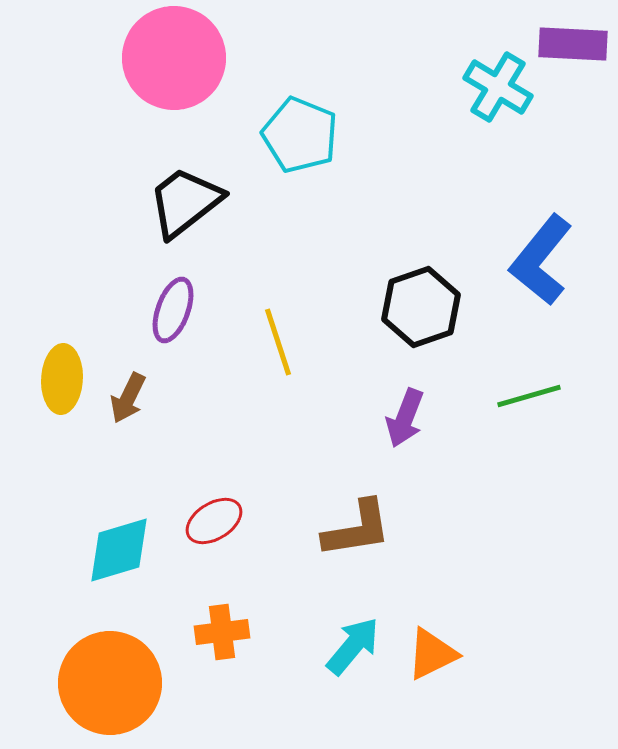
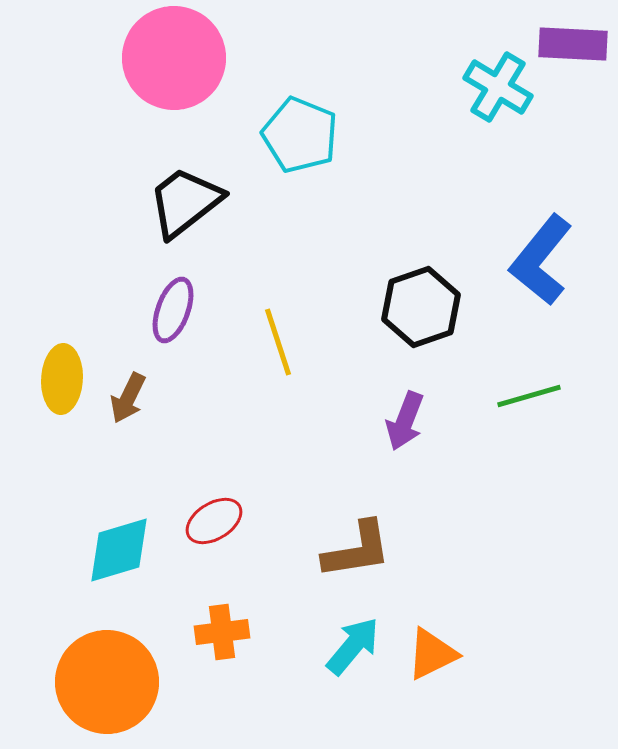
purple arrow: moved 3 px down
brown L-shape: moved 21 px down
orange circle: moved 3 px left, 1 px up
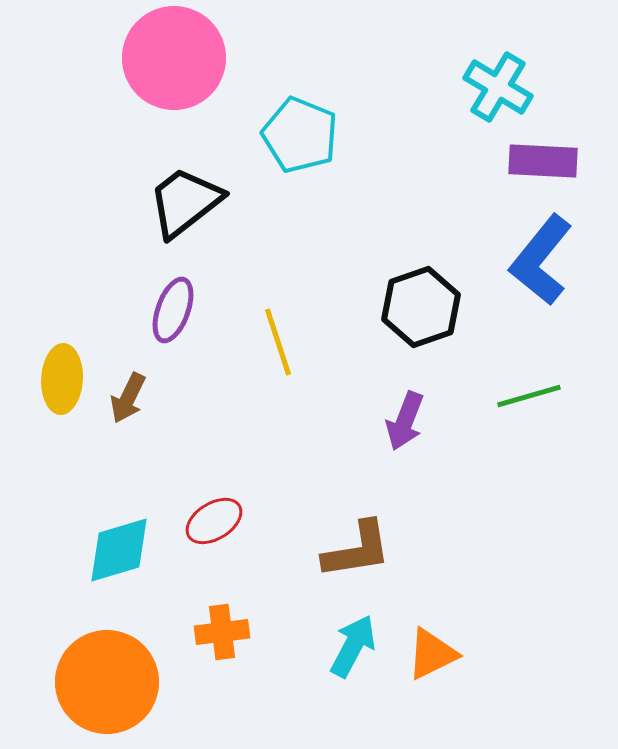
purple rectangle: moved 30 px left, 117 px down
cyan arrow: rotated 12 degrees counterclockwise
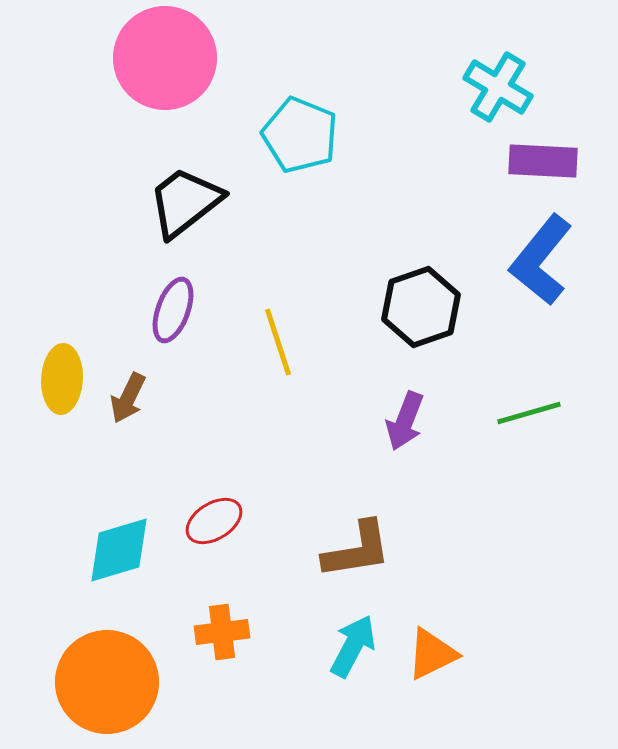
pink circle: moved 9 px left
green line: moved 17 px down
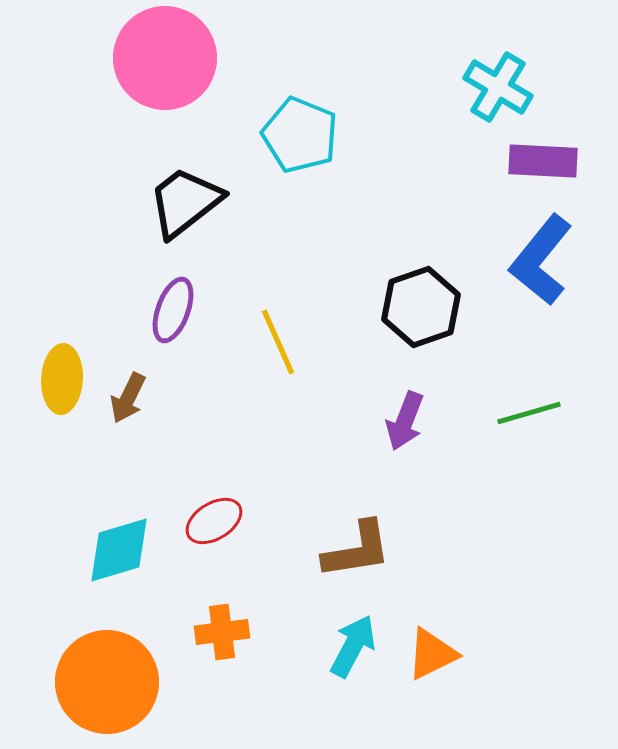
yellow line: rotated 6 degrees counterclockwise
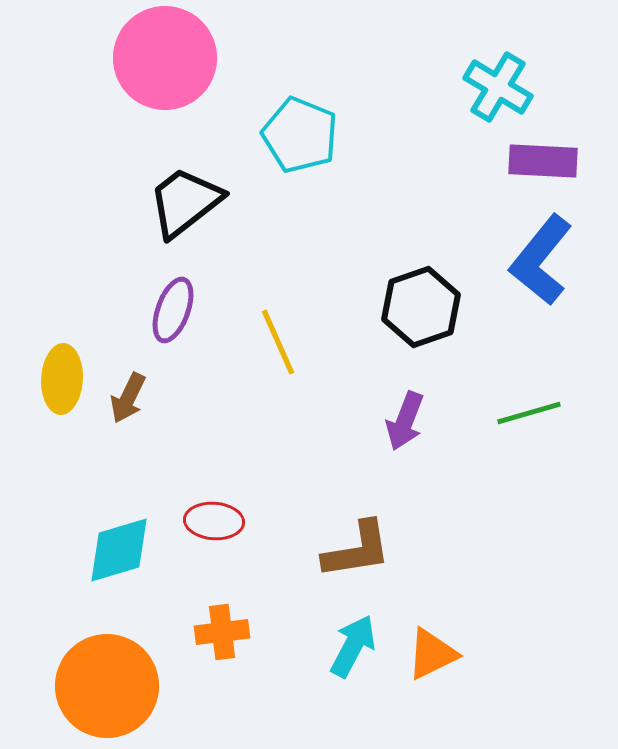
red ellipse: rotated 36 degrees clockwise
orange circle: moved 4 px down
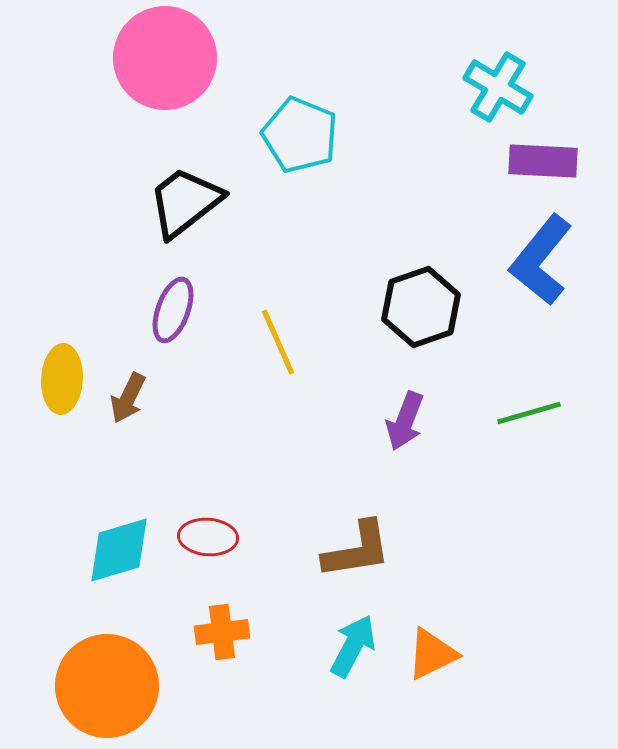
red ellipse: moved 6 px left, 16 px down
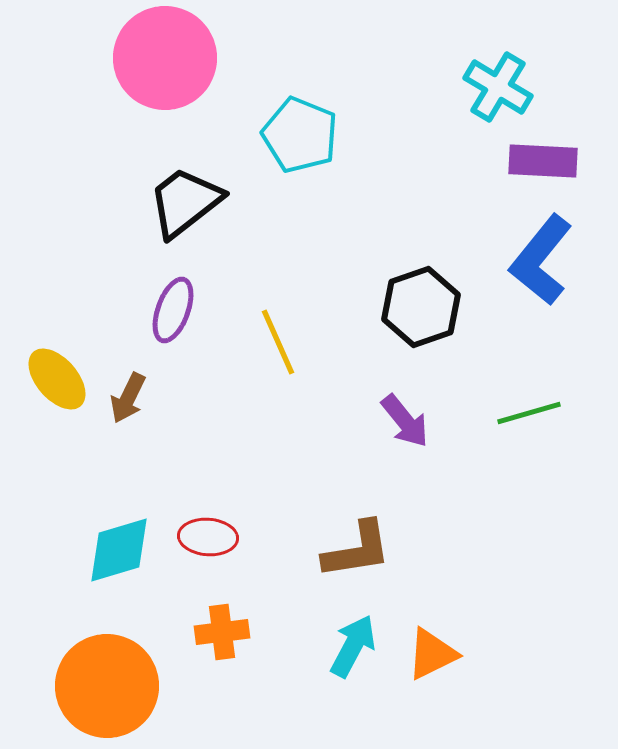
yellow ellipse: moved 5 px left; rotated 44 degrees counterclockwise
purple arrow: rotated 60 degrees counterclockwise
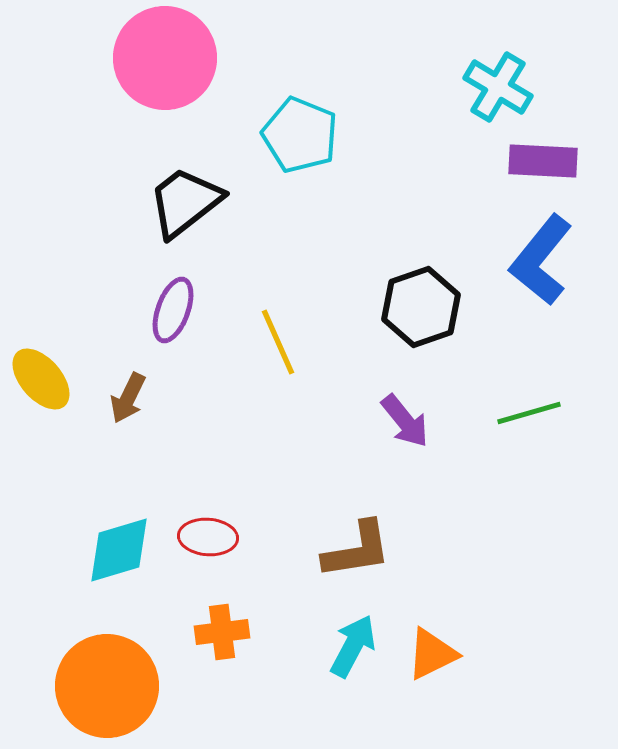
yellow ellipse: moved 16 px left
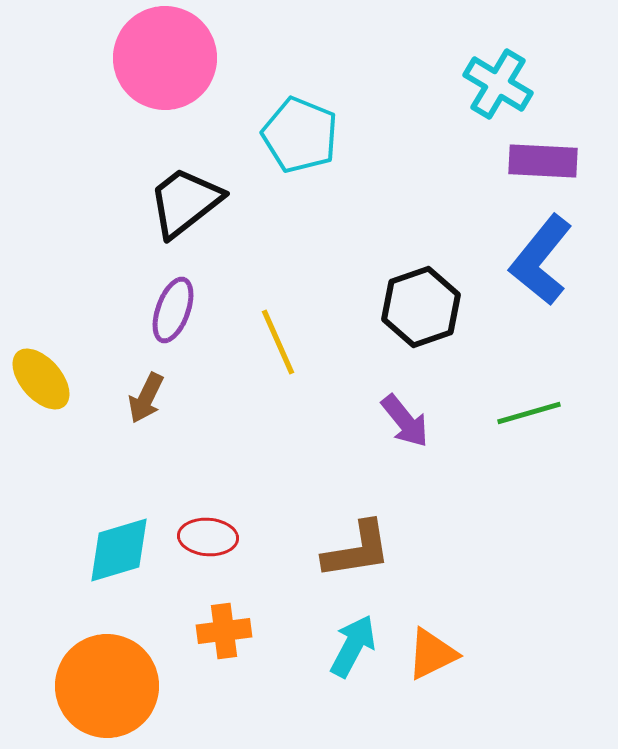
cyan cross: moved 3 px up
brown arrow: moved 18 px right
orange cross: moved 2 px right, 1 px up
